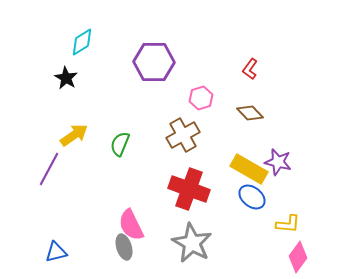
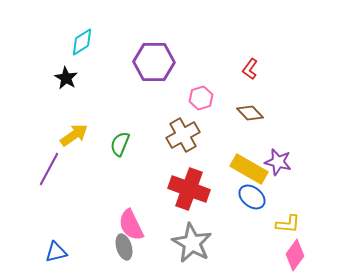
pink diamond: moved 3 px left, 2 px up
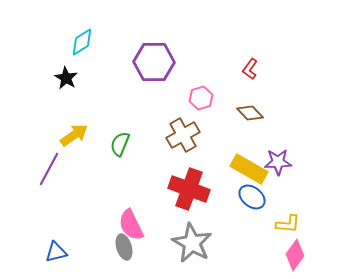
purple star: rotated 16 degrees counterclockwise
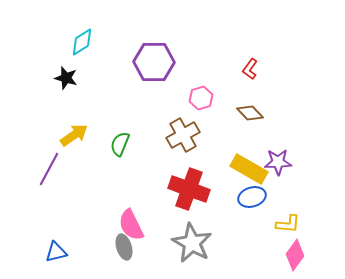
black star: rotated 15 degrees counterclockwise
blue ellipse: rotated 56 degrees counterclockwise
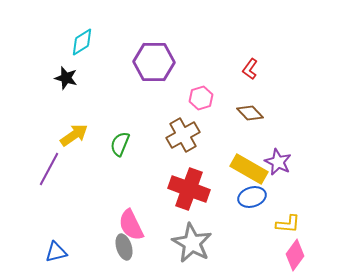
purple star: rotated 28 degrees clockwise
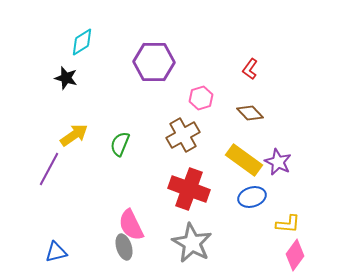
yellow rectangle: moved 5 px left, 9 px up; rotated 6 degrees clockwise
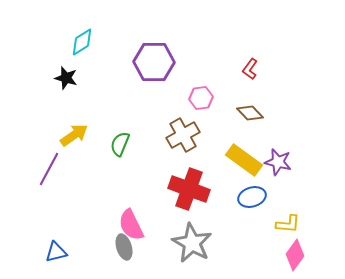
pink hexagon: rotated 10 degrees clockwise
purple star: rotated 12 degrees counterclockwise
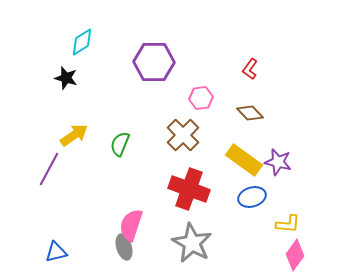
brown cross: rotated 16 degrees counterclockwise
pink semicircle: rotated 44 degrees clockwise
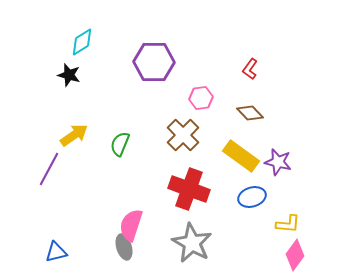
black star: moved 3 px right, 3 px up
yellow rectangle: moved 3 px left, 4 px up
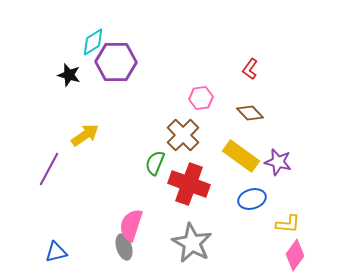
cyan diamond: moved 11 px right
purple hexagon: moved 38 px left
yellow arrow: moved 11 px right
green semicircle: moved 35 px right, 19 px down
red cross: moved 5 px up
blue ellipse: moved 2 px down
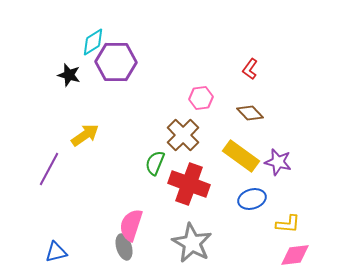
pink diamond: rotated 48 degrees clockwise
